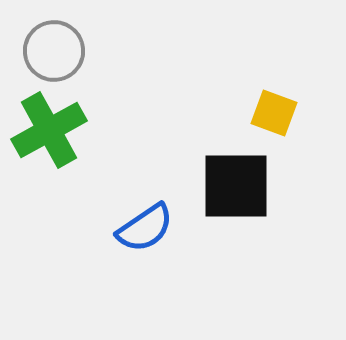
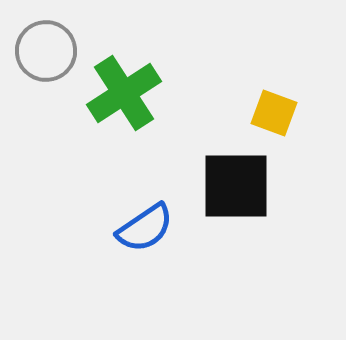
gray circle: moved 8 px left
green cross: moved 75 px right, 37 px up; rotated 4 degrees counterclockwise
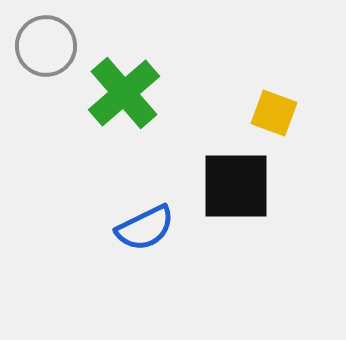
gray circle: moved 5 px up
green cross: rotated 8 degrees counterclockwise
blue semicircle: rotated 8 degrees clockwise
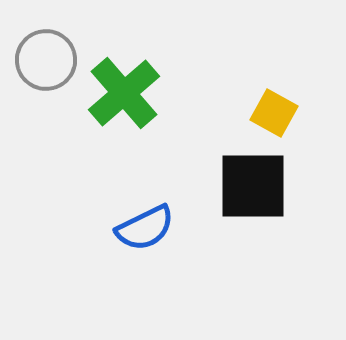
gray circle: moved 14 px down
yellow square: rotated 9 degrees clockwise
black square: moved 17 px right
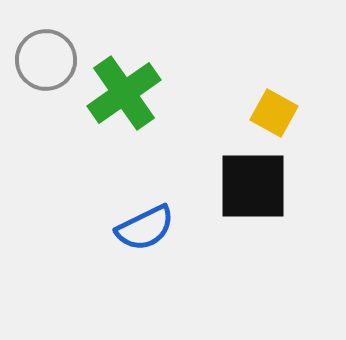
green cross: rotated 6 degrees clockwise
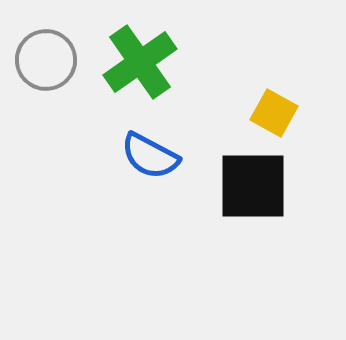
green cross: moved 16 px right, 31 px up
blue semicircle: moved 5 px right, 72 px up; rotated 54 degrees clockwise
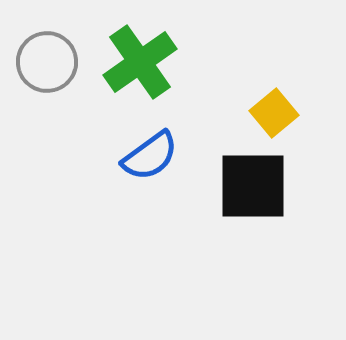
gray circle: moved 1 px right, 2 px down
yellow square: rotated 21 degrees clockwise
blue semicircle: rotated 64 degrees counterclockwise
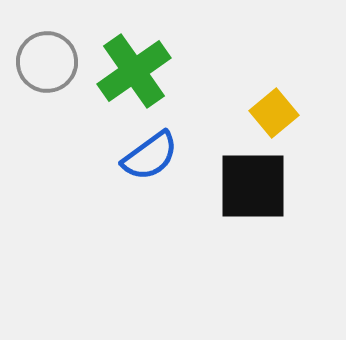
green cross: moved 6 px left, 9 px down
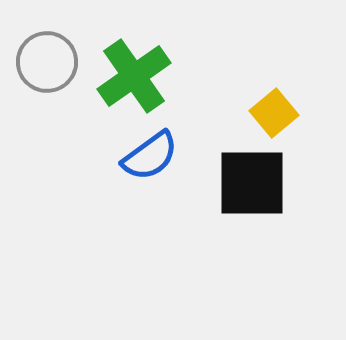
green cross: moved 5 px down
black square: moved 1 px left, 3 px up
